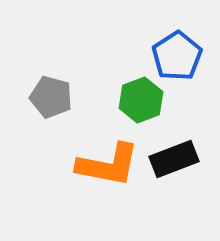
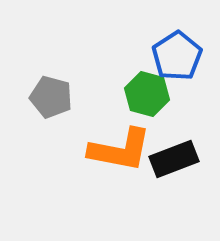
green hexagon: moved 6 px right, 6 px up; rotated 24 degrees counterclockwise
orange L-shape: moved 12 px right, 15 px up
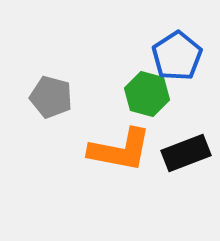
black rectangle: moved 12 px right, 6 px up
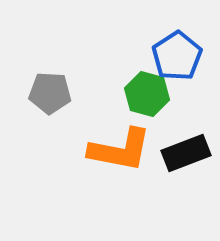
gray pentagon: moved 1 px left, 4 px up; rotated 12 degrees counterclockwise
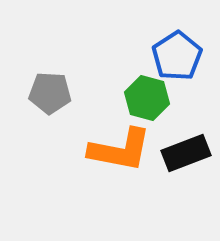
green hexagon: moved 4 px down
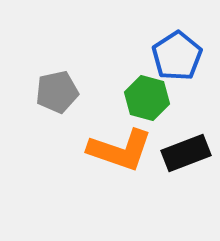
gray pentagon: moved 7 px right, 1 px up; rotated 15 degrees counterclockwise
orange L-shape: rotated 8 degrees clockwise
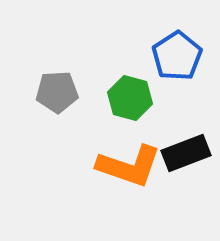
gray pentagon: rotated 9 degrees clockwise
green hexagon: moved 17 px left
orange L-shape: moved 9 px right, 16 px down
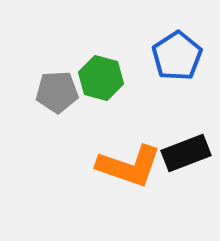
green hexagon: moved 29 px left, 20 px up
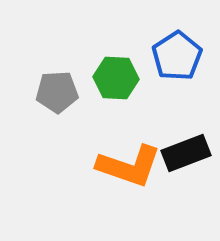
green hexagon: moved 15 px right; rotated 12 degrees counterclockwise
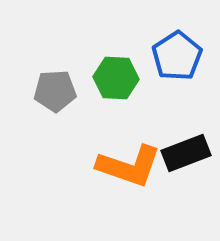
gray pentagon: moved 2 px left, 1 px up
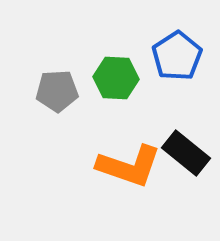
gray pentagon: moved 2 px right
black rectangle: rotated 60 degrees clockwise
